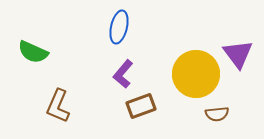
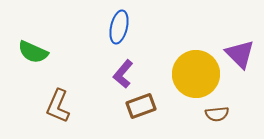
purple triangle: moved 2 px right; rotated 8 degrees counterclockwise
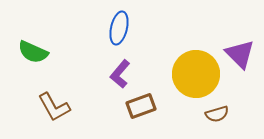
blue ellipse: moved 1 px down
purple L-shape: moved 3 px left
brown L-shape: moved 4 px left, 1 px down; rotated 52 degrees counterclockwise
brown semicircle: rotated 10 degrees counterclockwise
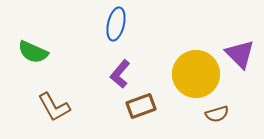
blue ellipse: moved 3 px left, 4 px up
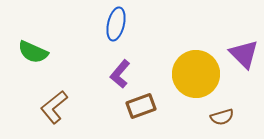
purple triangle: moved 4 px right
brown L-shape: rotated 80 degrees clockwise
brown semicircle: moved 5 px right, 3 px down
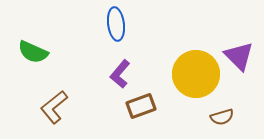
blue ellipse: rotated 20 degrees counterclockwise
purple triangle: moved 5 px left, 2 px down
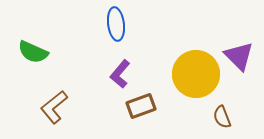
brown semicircle: rotated 85 degrees clockwise
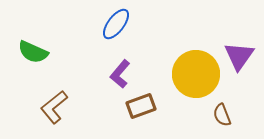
blue ellipse: rotated 44 degrees clockwise
purple triangle: rotated 20 degrees clockwise
brown semicircle: moved 2 px up
